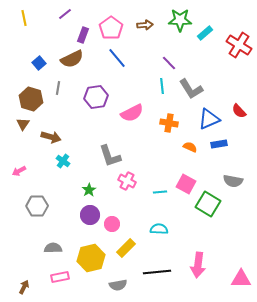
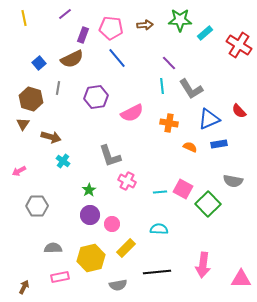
pink pentagon at (111, 28): rotated 30 degrees counterclockwise
pink square at (186, 184): moved 3 px left, 5 px down
green square at (208, 204): rotated 15 degrees clockwise
pink arrow at (198, 265): moved 5 px right
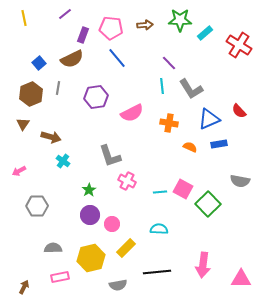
brown hexagon at (31, 99): moved 5 px up; rotated 20 degrees clockwise
gray semicircle at (233, 181): moved 7 px right
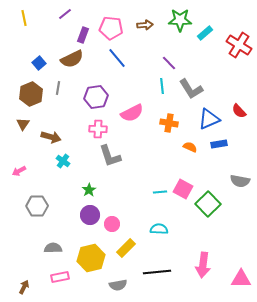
pink cross at (127, 181): moved 29 px left, 52 px up; rotated 24 degrees counterclockwise
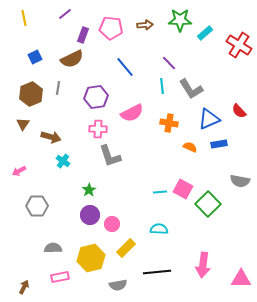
blue line at (117, 58): moved 8 px right, 9 px down
blue square at (39, 63): moved 4 px left, 6 px up; rotated 16 degrees clockwise
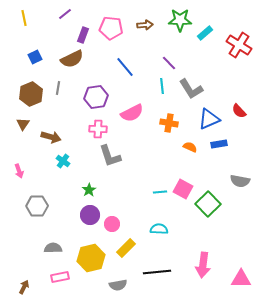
pink arrow at (19, 171): rotated 80 degrees counterclockwise
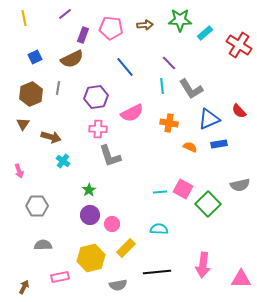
gray semicircle at (240, 181): moved 4 px down; rotated 24 degrees counterclockwise
gray semicircle at (53, 248): moved 10 px left, 3 px up
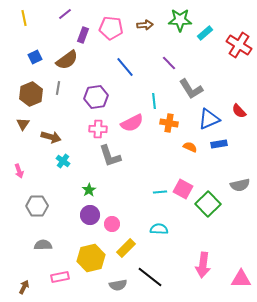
brown semicircle at (72, 59): moved 5 px left, 1 px down; rotated 10 degrees counterclockwise
cyan line at (162, 86): moved 8 px left, 15 px down
pink semicircle at (132, 113): moved 10 px down
black line at (157, 272): moved 7 px left, 5 px down; rotated 44 degrees clockwise
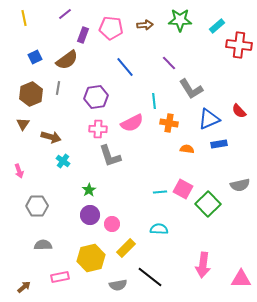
cyan rectangle at (205, 33): moved 12 px right, 7 px up
red cross at (239, 45): rotated 25 degrees counterclockwise
orange semicircle at (190, 147): moved 3 px left, 2 px down; rotated 16 degrees counterclockwise
brown arrow at (24, 287): rotated 24 degrees clockwise
